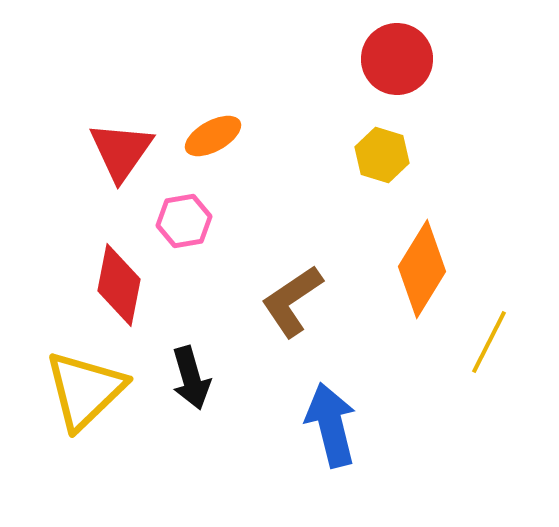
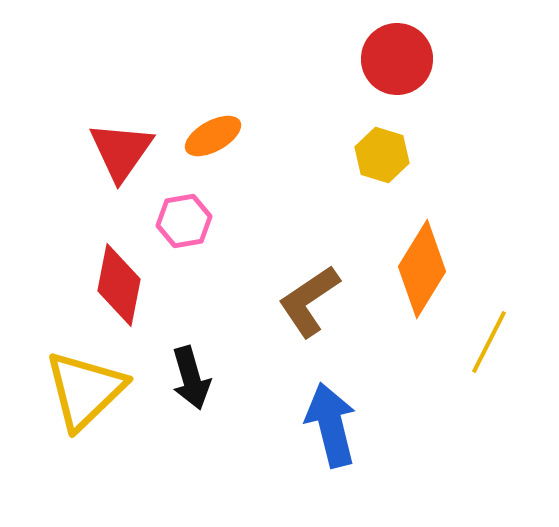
brown L-shape: moved 17 px right
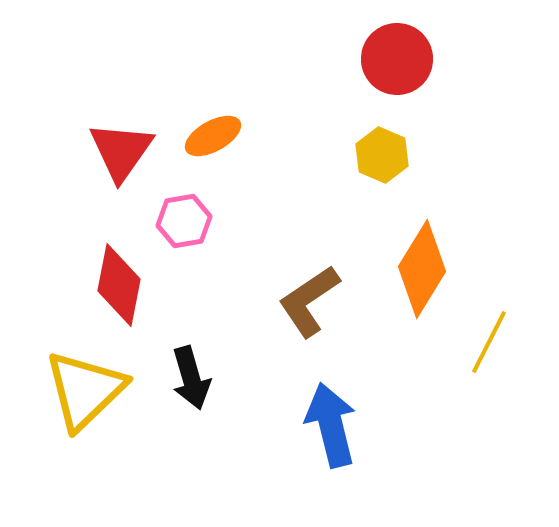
yellow hexagon: rotated 6 degrees clockwise
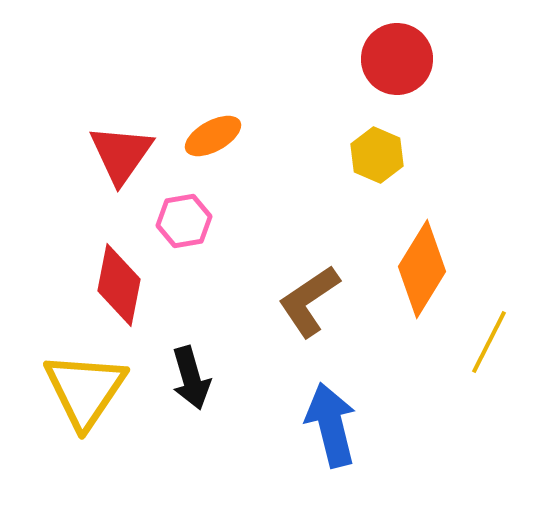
red triangle: moved 3 px down
yellow hexagon: moved 5 px left
yellow triangle: rotated 12 degrees counterclockwise
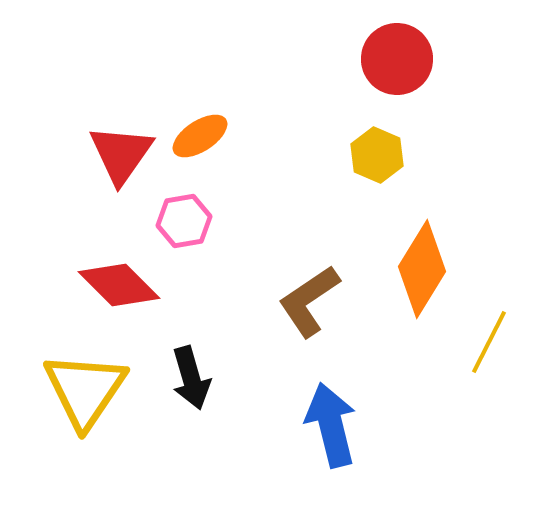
orange ellipse: moved 13 px left; rotated 4 degrees counterclockwise
red diamond: rotated 56 degrees counterclockwise
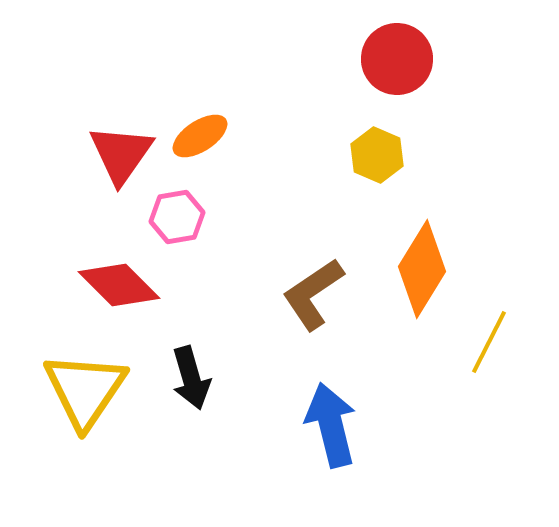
pink hexagon: moved 7 px left, 4 px up
brown L-shape: moved 4 px right, 7 px up
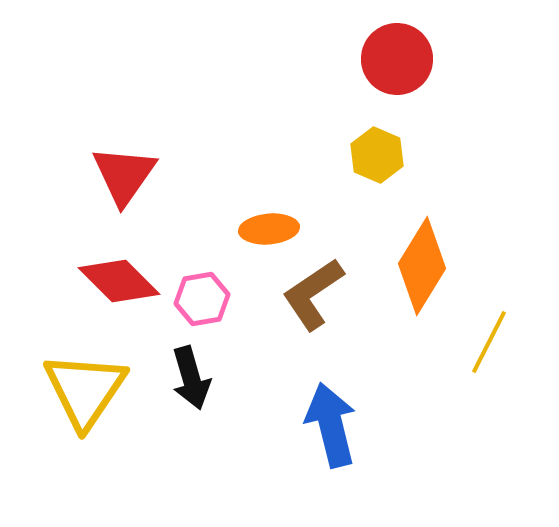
orange ellipse: moved 69 px right, 93 px down; rotated 28 degrees clockwise
red triangle: moved 3 px right, 21 px down
pink hexagon: moved 25 px right, 82 px down
orange diamond: moved 3 px up
red diamond: moved 4 px up
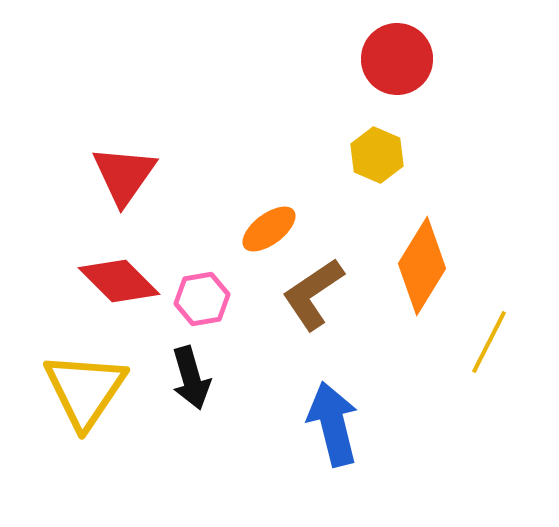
orange ellipse: rotated 32 degrees counterclockwise
blue arrow: moved 2 px right, 1 px up
